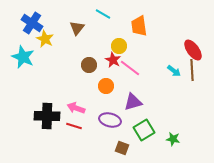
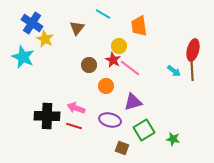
red ellipse: rotated 50 degrees clockwise
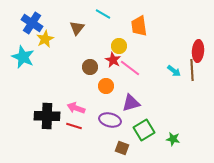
yellow star: rotated 18 degrees clockwise
red ellipse: moved 5 px right, 1 px down; rotated 10 degrees counterclockwise
brown circle: moved 1 px right, 2 px down
purple triangle: moved 2 px left, 1 px down
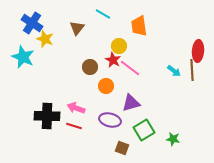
yellow star: rotated 24 degrees counterclockwise
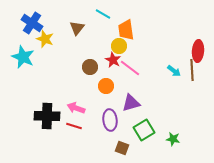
orange trapezoid: moved 13 px left, 4 px down
purple ellipse: rotated 70 degrees clockwise
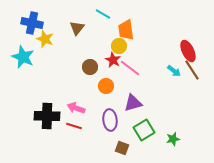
blue cross: rotated 20 degrees counterclockwise
red ellipse: moved 10 px left; rotated 30 degrees counterclockwise
brown line: rotated 30 degrees counterclockwise
purple triangle: moved 2 px right
green star: rotated 24 degrees counterclockwise
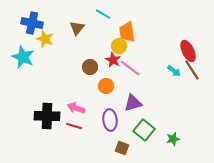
orange trapezoid: moved 1 px right, 2 px down
green square: rotated 20 degrees counterclockwise
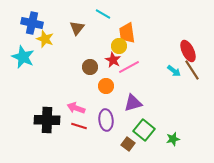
orange trapezoid: moved 1 px down
pink line: moved 1 px left, 1 px up; rotated 65 degrees counterclockwise
black cross: moved 4 px down
purple ellipse: moved 4 px left
red line: moved 5 px right
brown square: moved 6 px right, 4 px up; rotated 16 degrees clockwise
